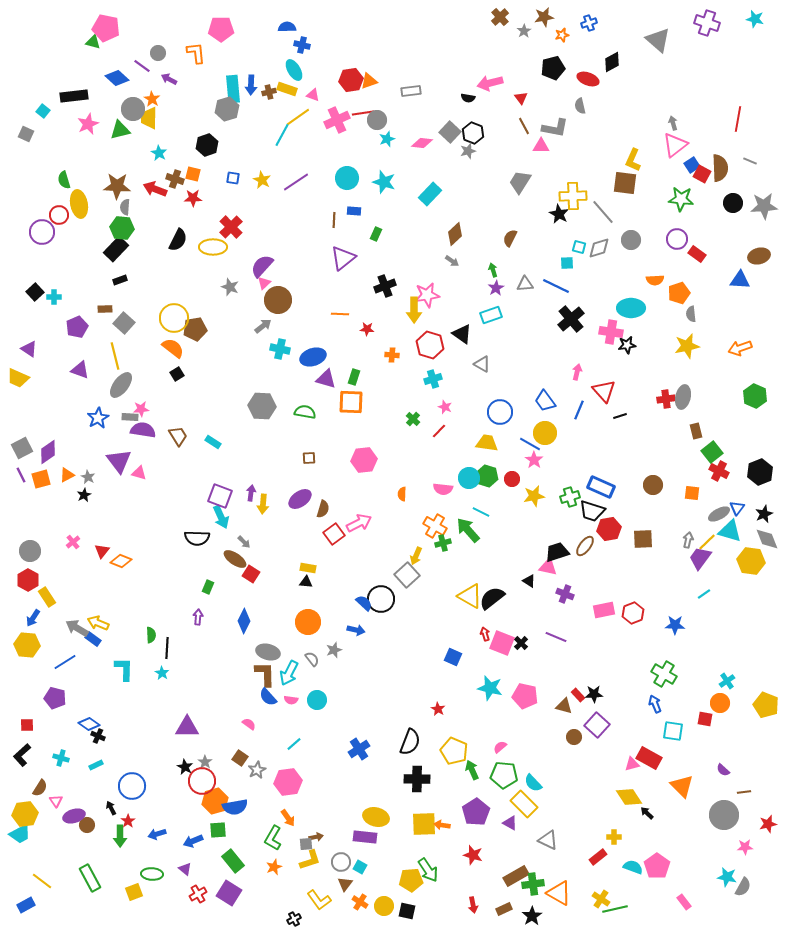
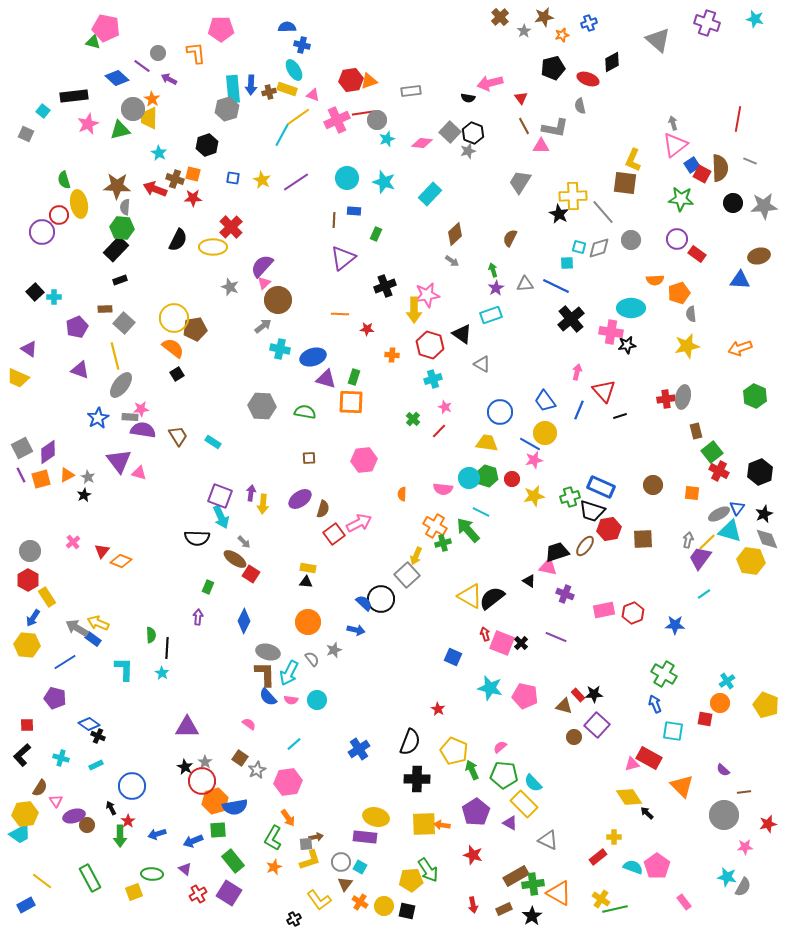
pink star at (534, 460): rotated 24 degrees clockwise
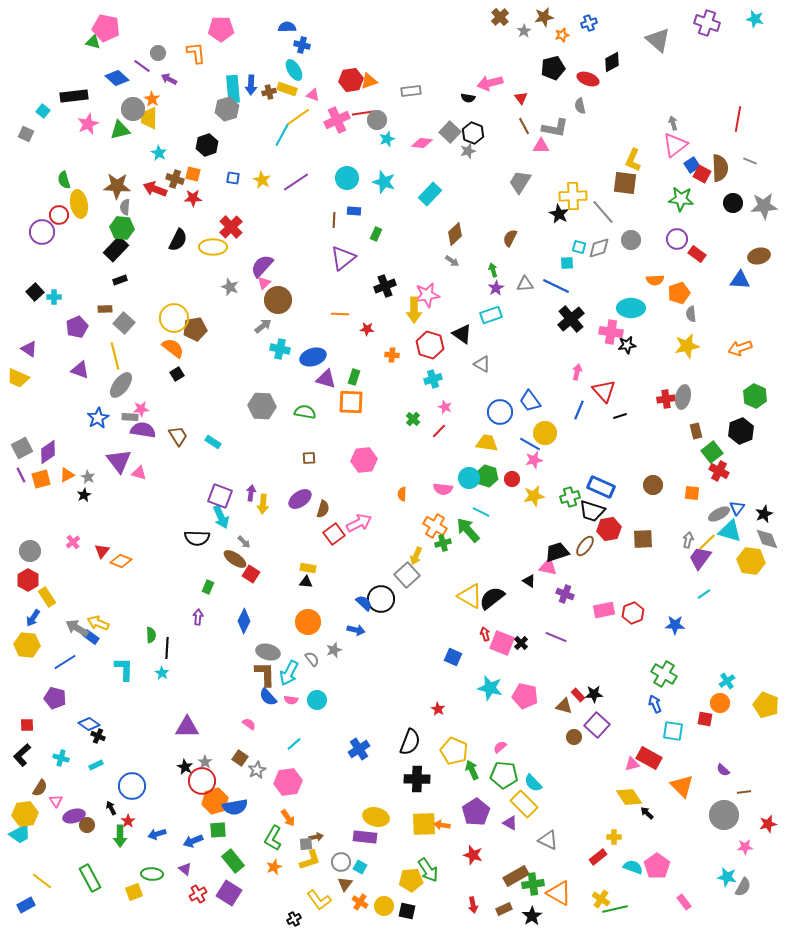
blue trapezoid at (545, 401): moved 15 px left
black hexagon at (760, 472): moved 19 px left, 41 px up
blue rectangle at (93, 639): moved 2 px left, 2 px up
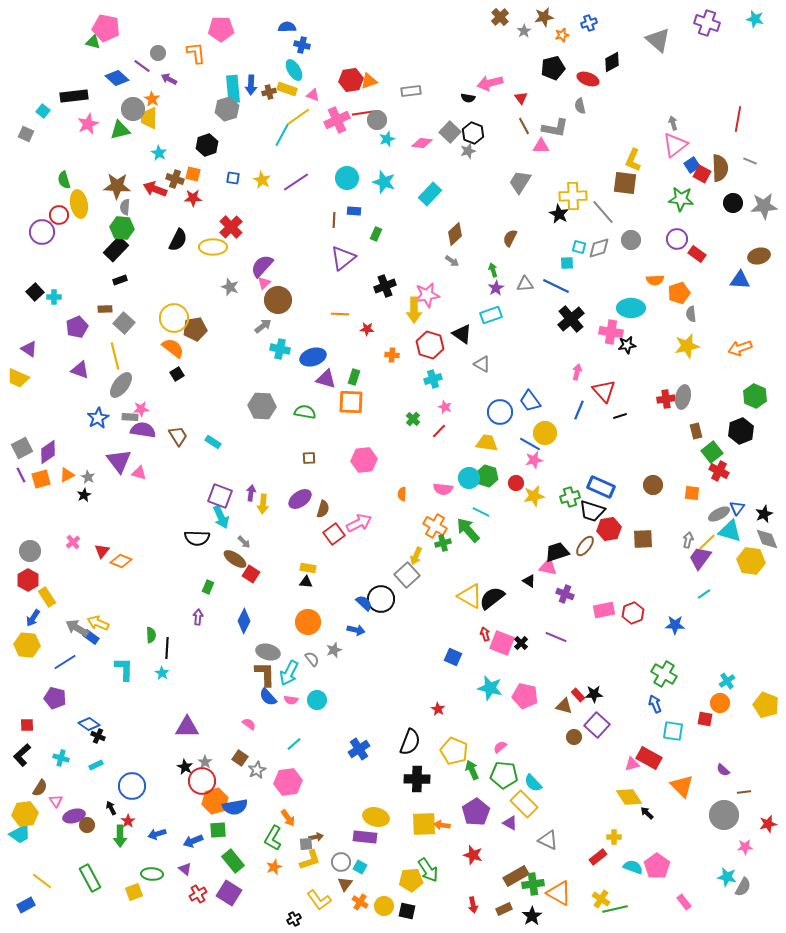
red circle at (512, 479): moved 4 px right, 4 px down
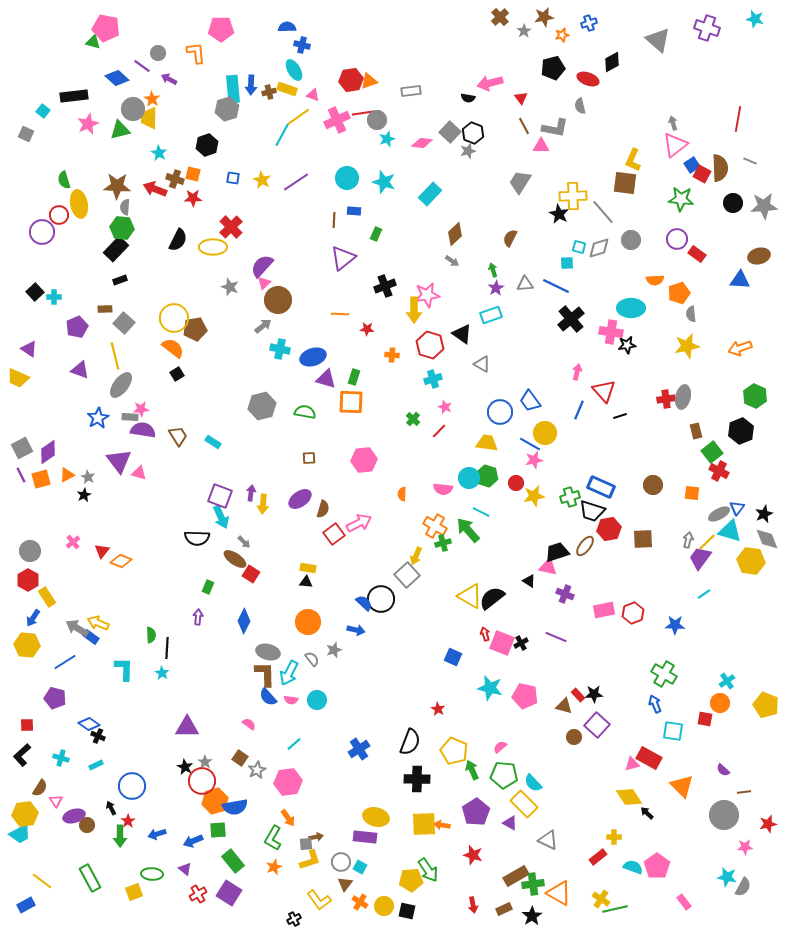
purple cross at (707, 23): moved 5 px down
gray hexagon at (262, 406): rotated 16 degrees counterclockwise
black cross at (521, 643): rotated 16 degrees clockwise
